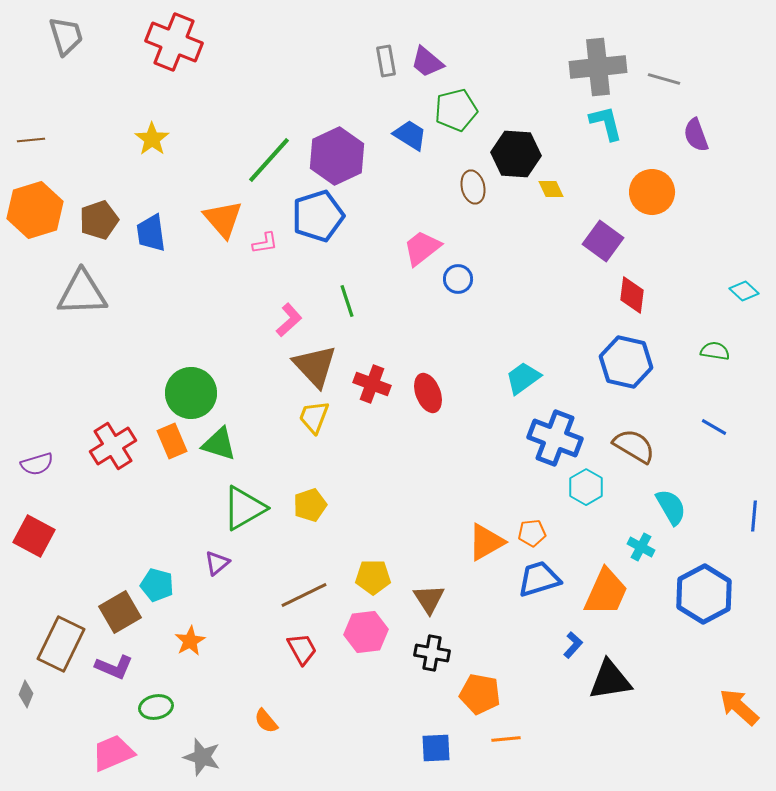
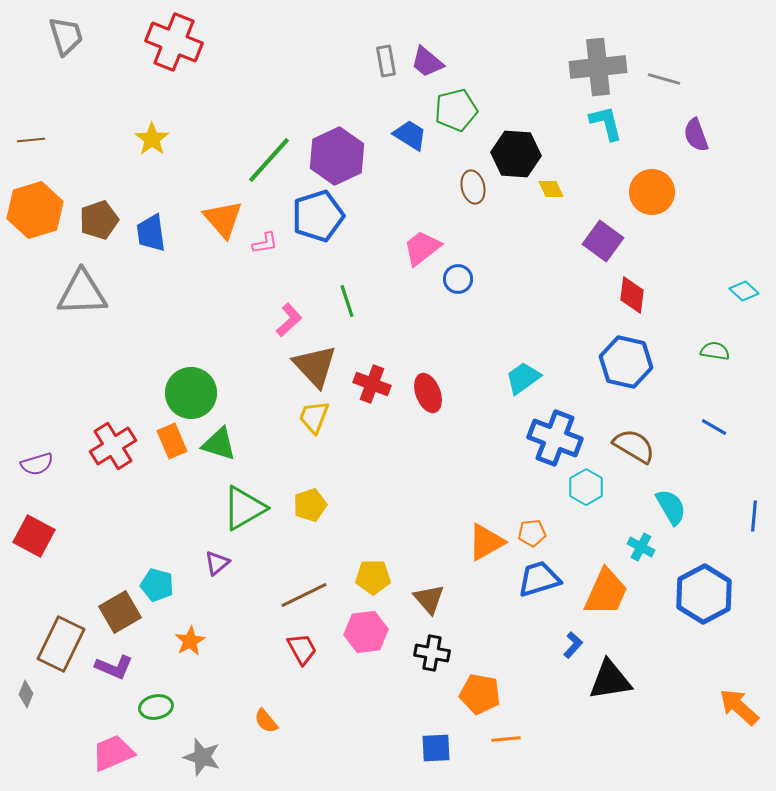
brown triangle at (429, 599): rotated 8 degrees counterclockwise
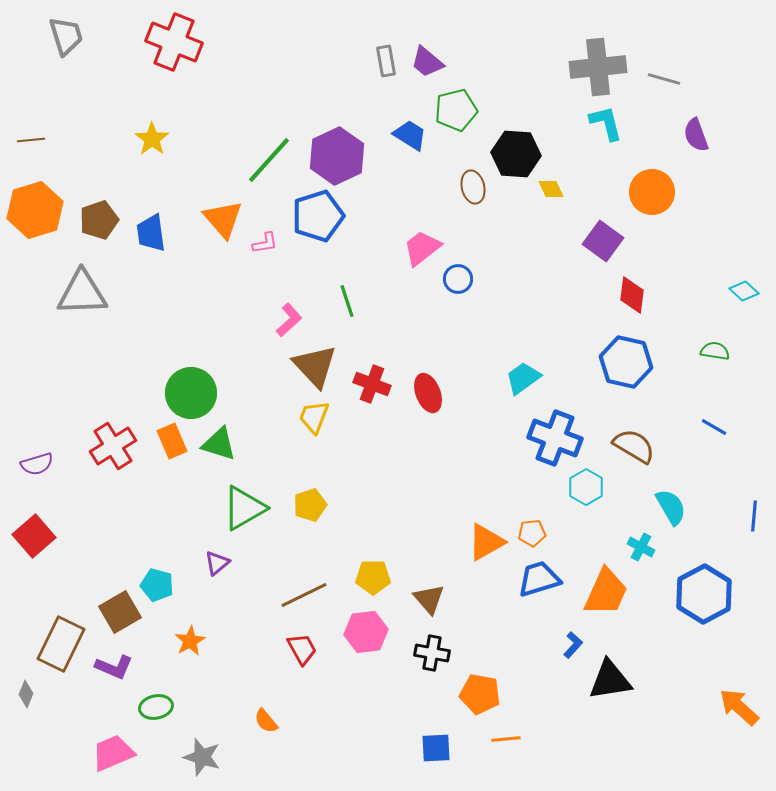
red square at (34, 536): rotated 21 degrees clockwise
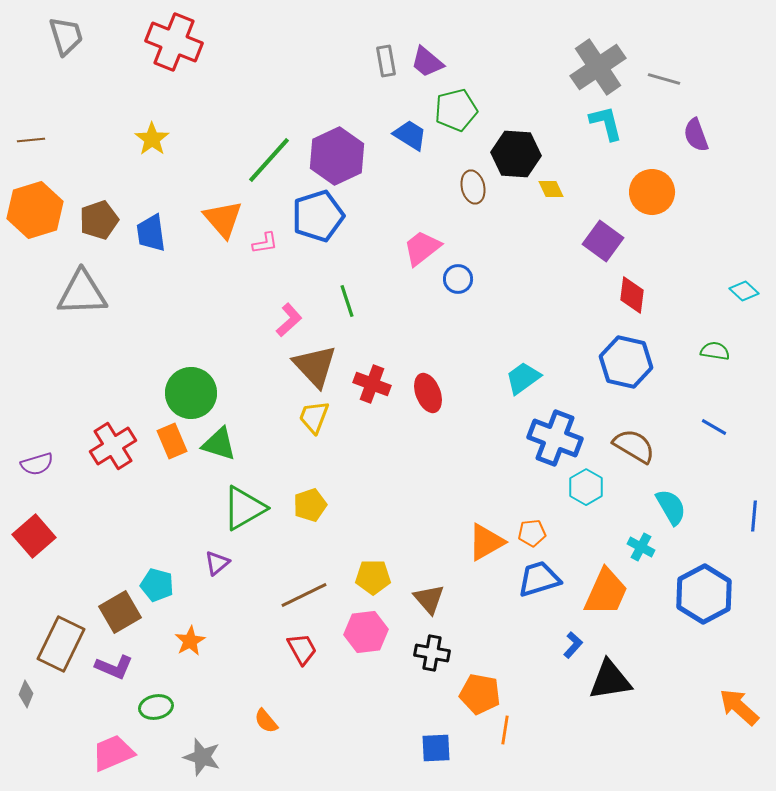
gray cross at (598, 67): rotated 28 degrees counterclockwise
orange line at (506, 739): moved 1 px left, 9 px up; rotated 76 degrees counterclockwise
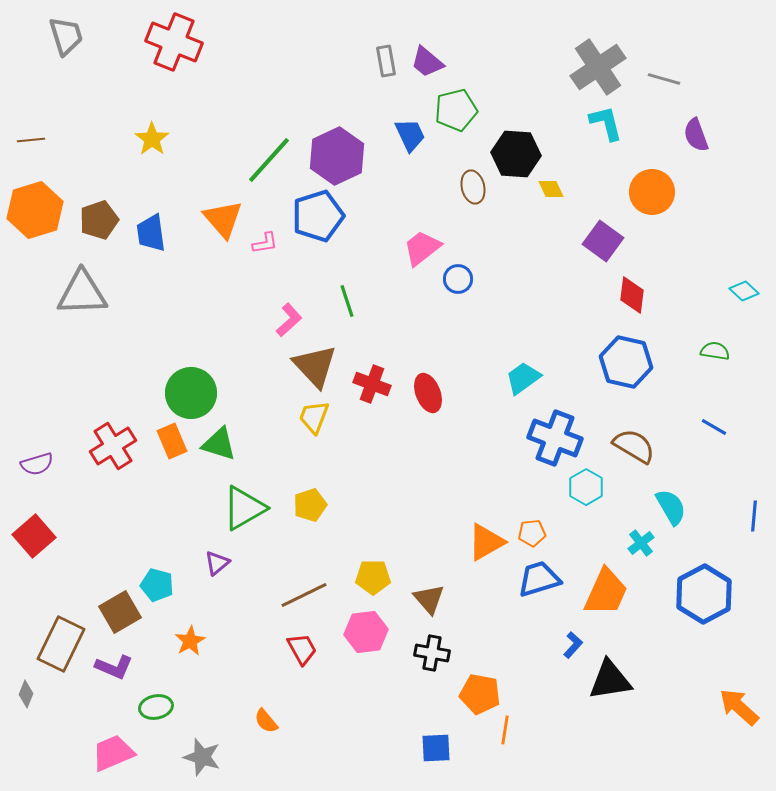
blue trapezoid at (410, 135): rotated 33 degrees clockwise
cyan cross at (641, 547): moved 4 px up; rotated 24 degrees clockwise
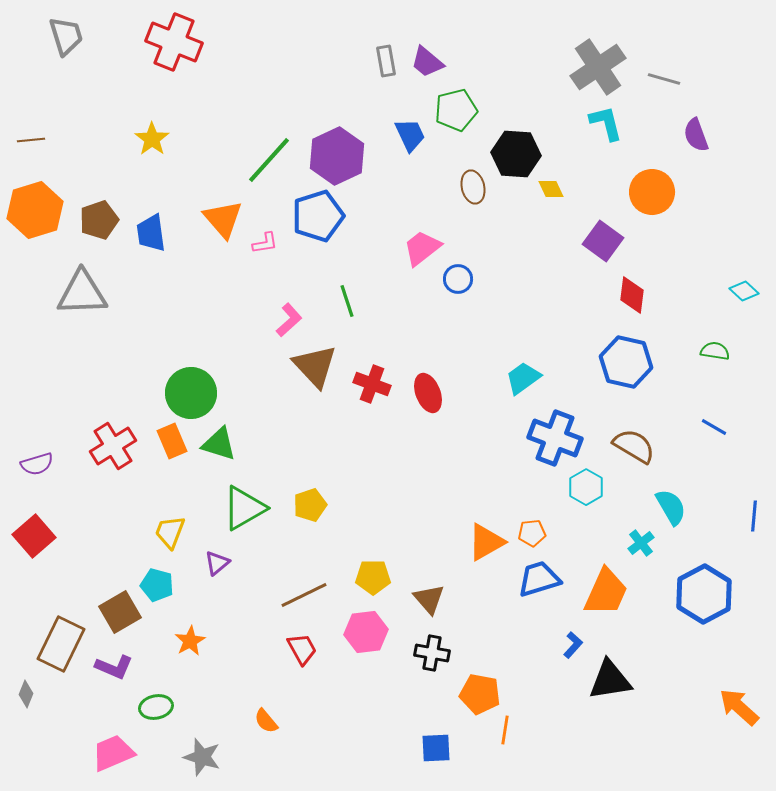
yellow trapezoid at (314, 417): moved 144 px left, 115 px down
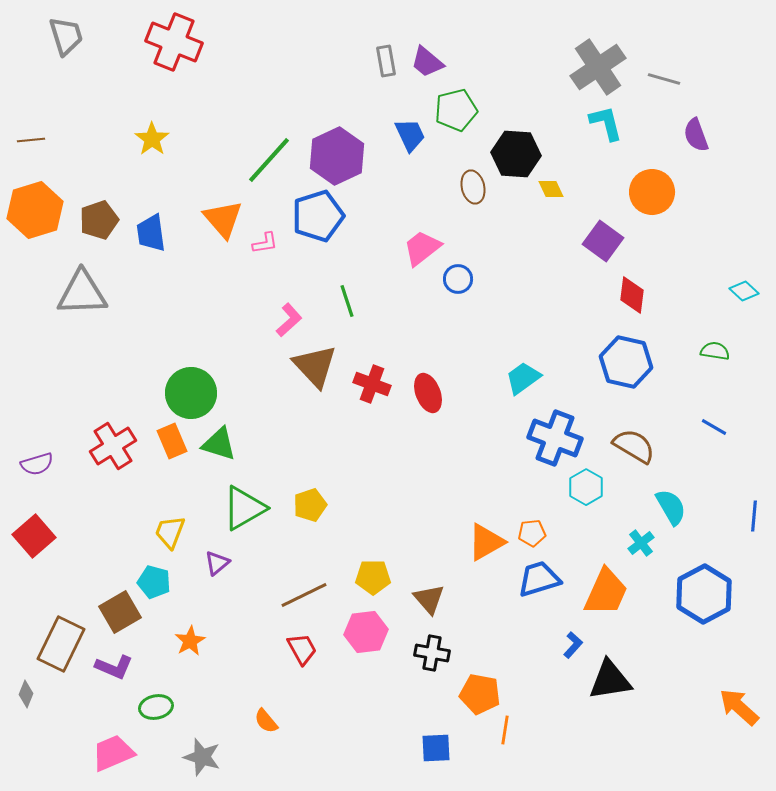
cyan pentagon at (157, 585): moved 3 px left, 3 px up
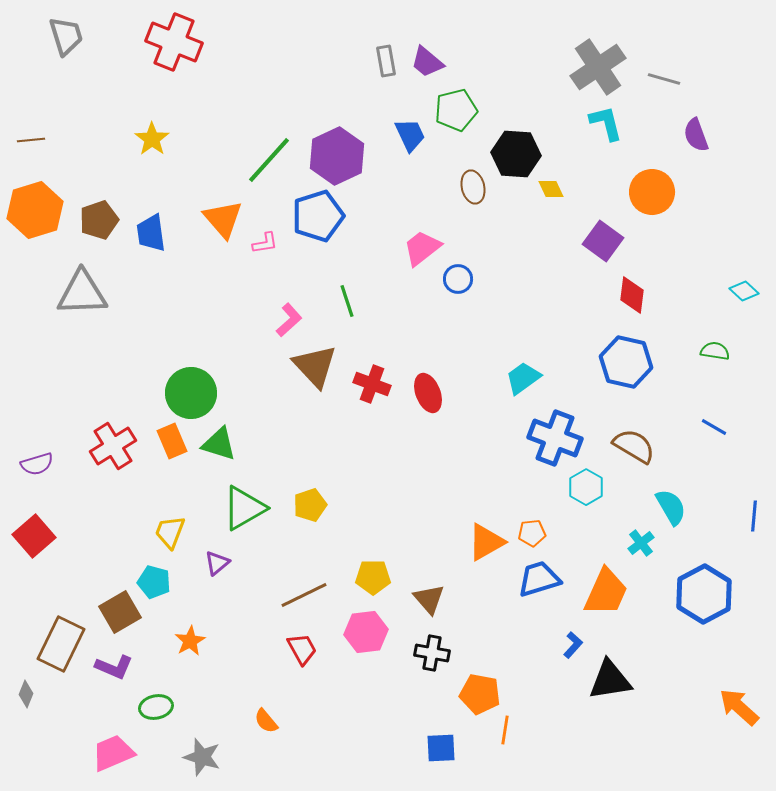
blue square at (436, 748): moved 5 px right
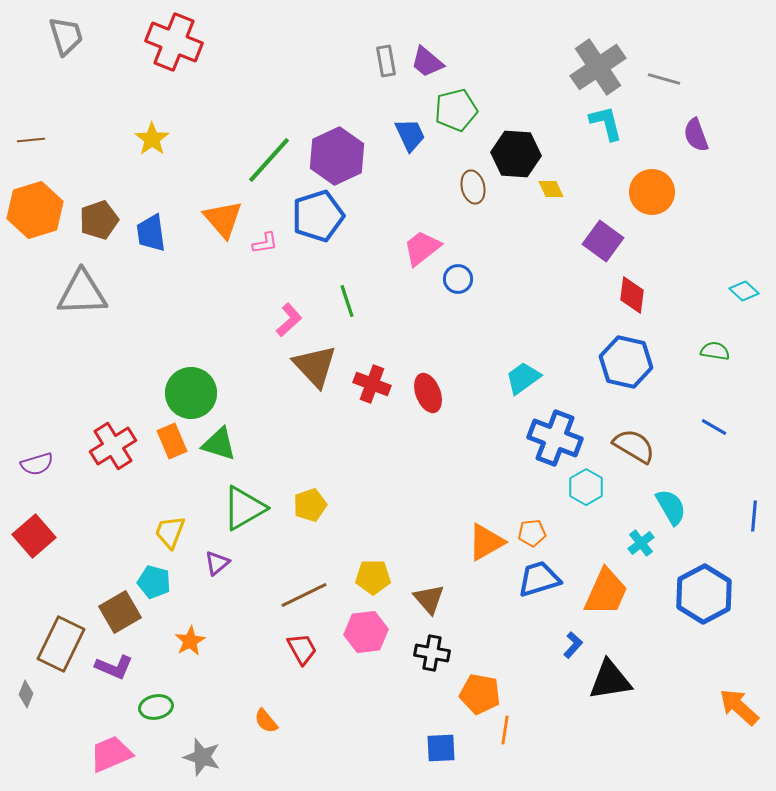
pink trapezoid at (113, 753): moved 2 px left, 1 px down
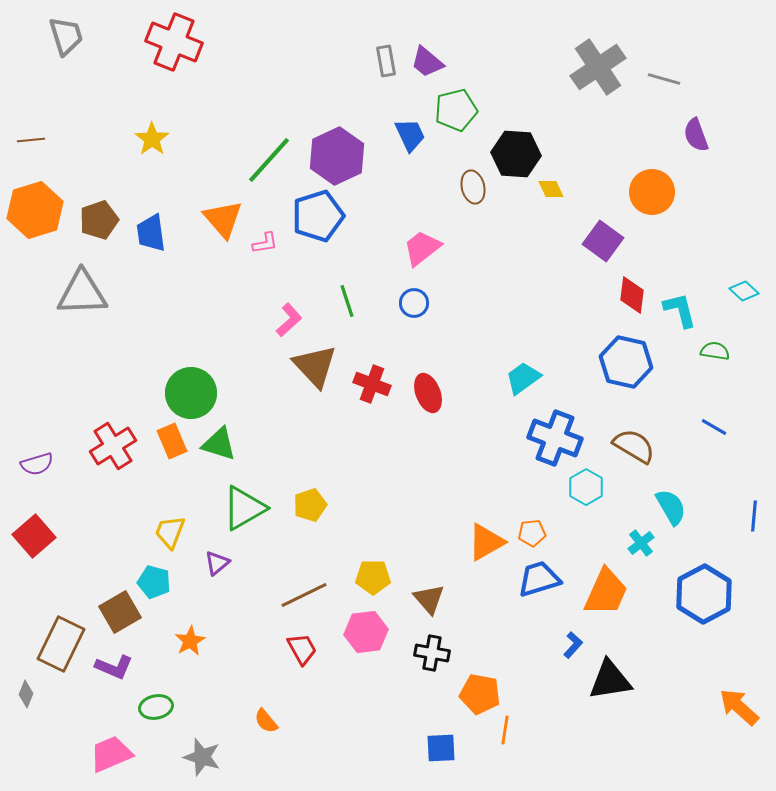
cyan L-shape at (606, 123): moved 74 px right, 187 px down
blue circle at (458, 279): moved 44 px left, 24 px down
